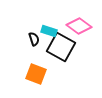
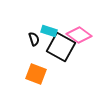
pink diamond: moved 9 px down
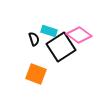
black square: rotated 28 degrees clockwise
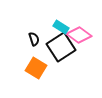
cyan rectangle: moved 12 px right, 4 px up; rotated 14 degrees clockwise
orange square: moved 6 px up; rotated 10 degrees clockwise
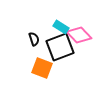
pink diamond: rotated 10 degrees clockwise
black square: moved 1 px left; rotated 12 degrees clockwise
orange square: moved 6 px right; rotated 10 degrees counterclockwise
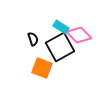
black semicircle: moved 1 px left
black square: rotated 8 degrees counterclockwise
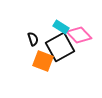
orange square: moved 1 px right, 7 px up
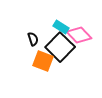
black square: rotated 16 degrees counterclockwise
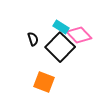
orange square: moved 1 px right, 21 px down
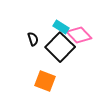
orange square: moved 1 px right, 1 px up
